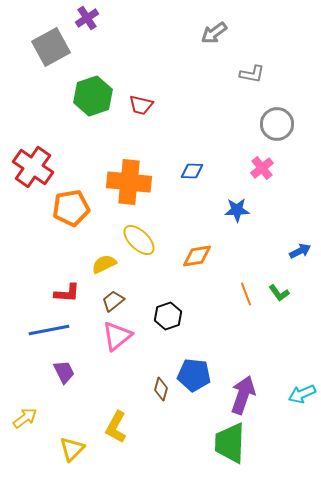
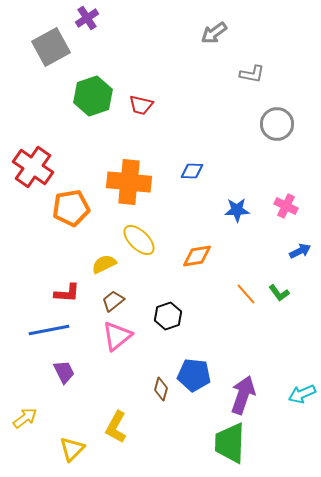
pink cross: moved 24 px right, 38 px down; rotated 25 degrees counterclockwise
orange line: rotated 20 degrees counterclockwise
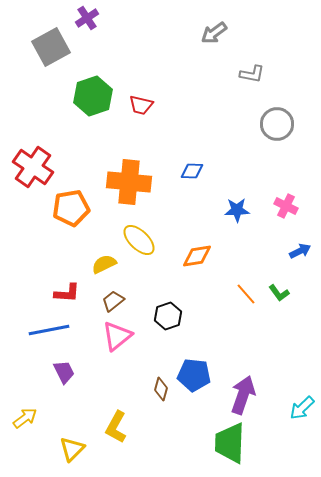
cyan arrow: moved 14 px down; rotated 20 degrees counterclockwise
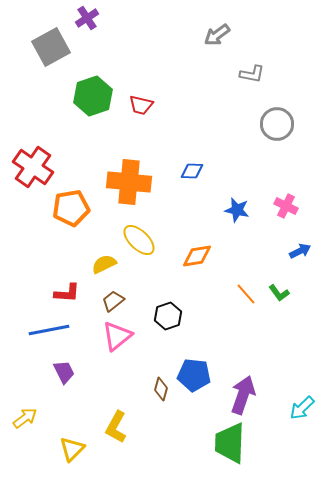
gray arrow: moved 3 px right, 2 px down
blue star: rotated 15 degrees clockwise
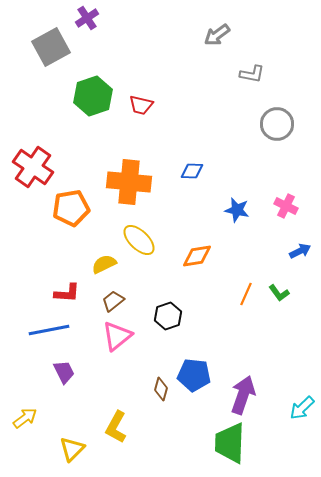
orange line: rotated 65 degrees clockwise
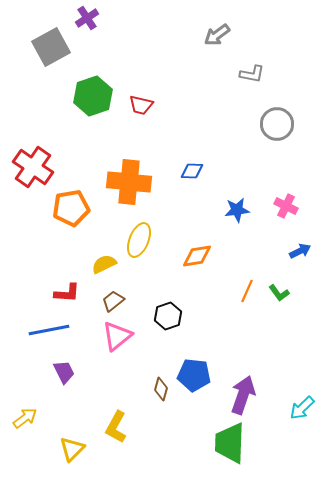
blue star: rotated 20 degrees counterclockwise
yellow ellipse: rotated 68 degrees clockwise
orange line: moved 1 px right, 3 px up
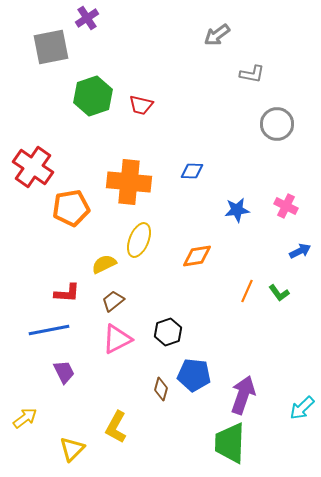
gray square: rotated 18 degrees clockwise
black hexagon: moved 16 px down
pink triangle: moved 3 px down; rotated 12 degrees clockwise
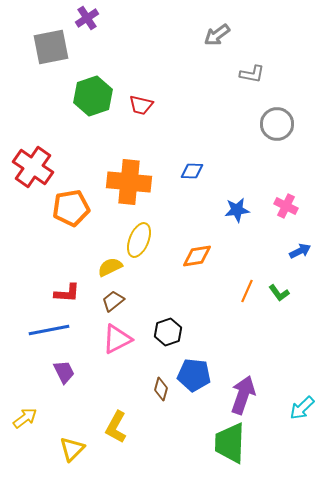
yellow semicircle: moved 6 px right, 3 px down
